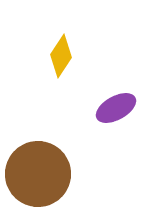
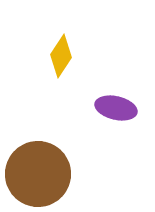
purple ellipse: rotated 42 degrees clockwise
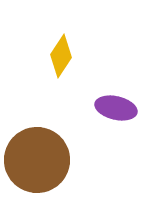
brown circle: moved 1 px left, 14 px up
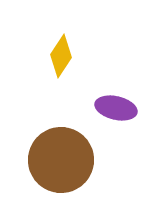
brown circle: moved 24 px right
